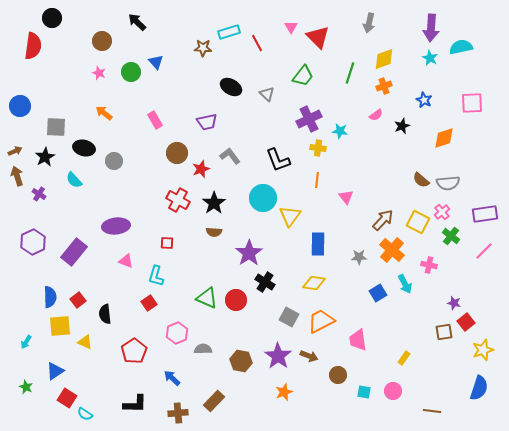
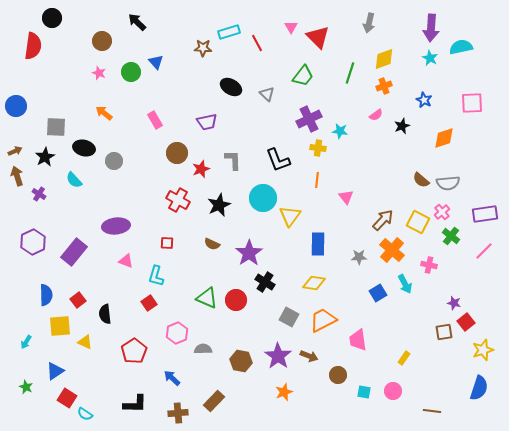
blue circle at (20, 106): moved 4 px left
gray L-shape at (230, 156): moved 3 px right, 4 px down; rotated 35 degrees clockwise
black star at (214, 203): moved 5 px right, 2 px down; rotated 10 degrees clockwise
brown semicircle at (214, 232): moved 2 px left, 12 px down; rotated 21 degrees clockwise
blue semicircle at (50, 297): moved 4 px left, 2 px up
orange trapezoid at (321, 321): moved 2 px right, 1 px up
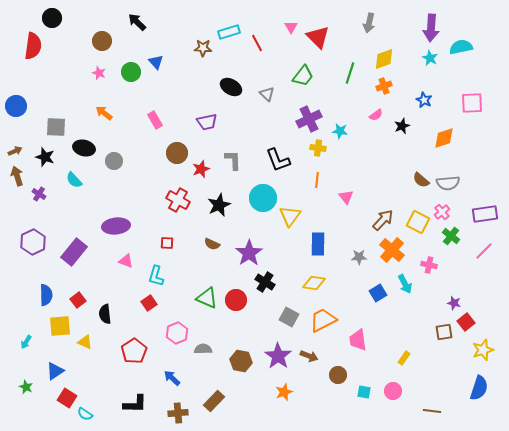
black star at (45, 157): rotated 24 degrees counterclockwise
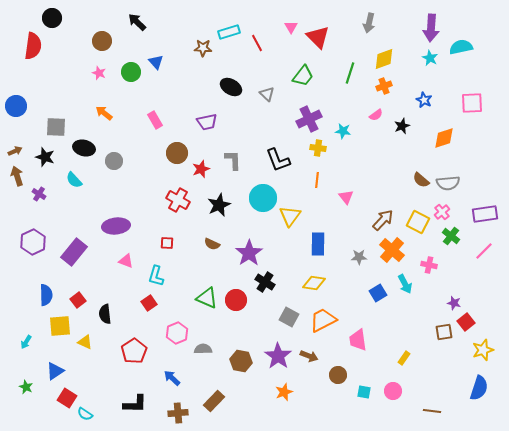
cyan star at (340, 131): moved 3 px right
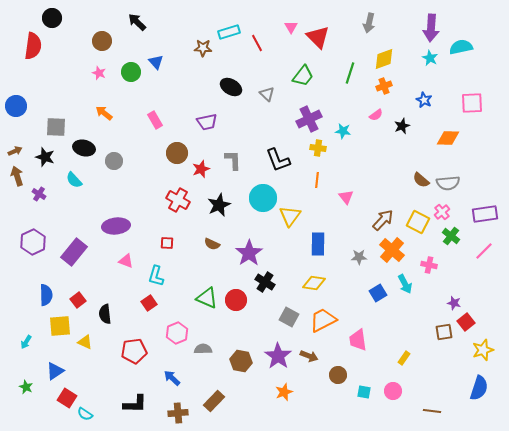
orange diamond at (444, 138): moved 4 px right; rotated 20 degrees clockwise
red pentagon at (134, 351): rotated 25 degrees clockwise
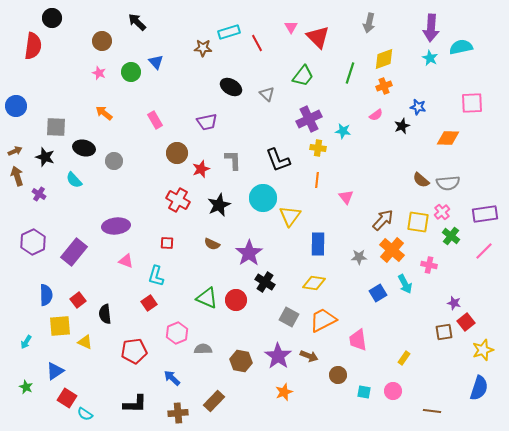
blue star at (424, 100): moved 6 px left, 7 px down; rotated 14 degrees counterclockwise
yellow square at (418, 222): rotated 20 degrees counterclockwise
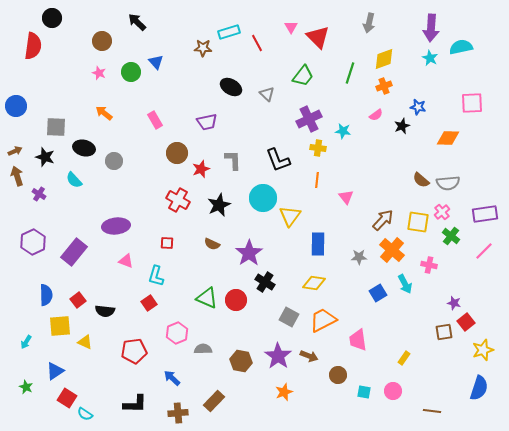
black semicircle at (105, 314): moved 3 px up; rotated 78 degrees counterclockwise
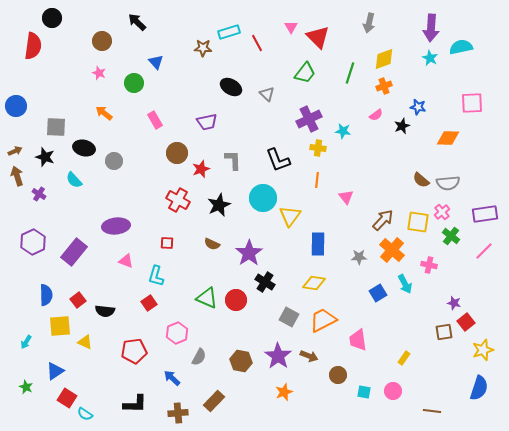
green circle at (131, 72): moved 3 px right, 11 px down
green trapezoid at (303, 76): moved 2 px right, 3 px up
gray semicircle at (203, 349): moved 4 px left, 8 px down; rotated 120 degrees clockwise
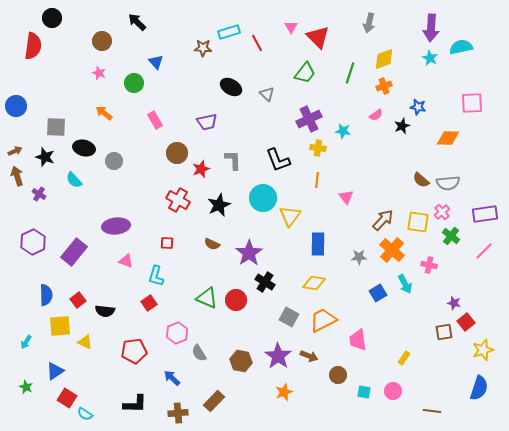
gray semicircle at (199, 357): moved 4 px up; rotated 120 degrees clockwise
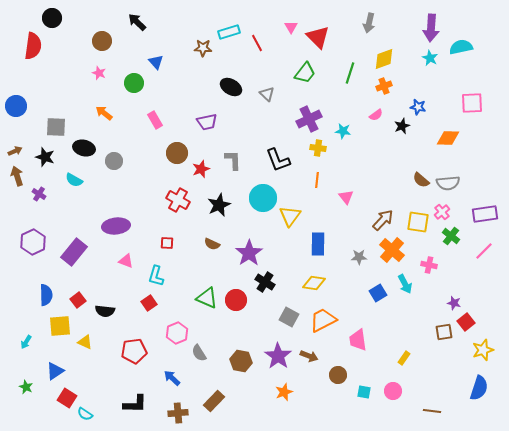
cyan semicircle at (74, 180): rotated 18 degrees counterclockwise
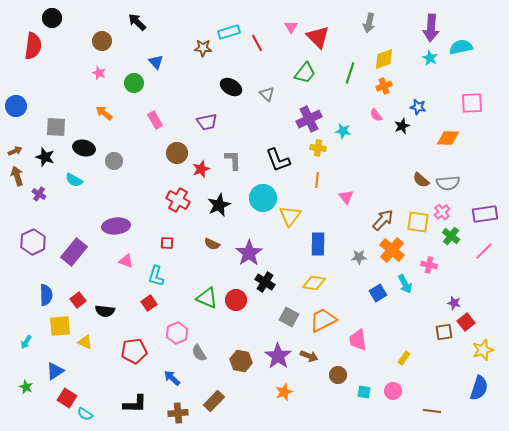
pink semicircle at (376, 115): rotated 88 degrees clockwise
